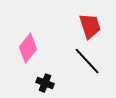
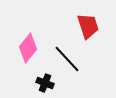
red trapezoid: moved 2 px left
black line: moved 20 px left, 2 px up
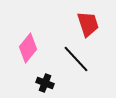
red trapezoid: moved 2 px up
black line: moved 9 px right
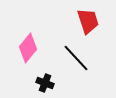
red trapezoid: moved 3 px up
black line: moved 1 px up
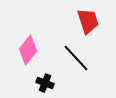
pink diamond: moved 2 px down
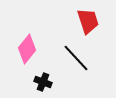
pink diamond: moved 1 px left, 1 px up
black cross: moved 2 px left, 1 px up
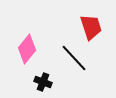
red trapezoid: moved 3 px right, 6 px down
black line: moved 2 px left
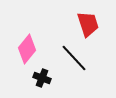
red trapezoid: moved 3 px left, 3 px up
black cross: moved 1 px left, 4 px up
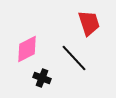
red trapezoid: moved 1 px right, 1 px up
pink diamond: rotated 24 degrees clockwise
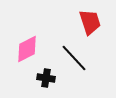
red trapezoid: moved 1 px right, 1 px up
black cross: moved 4 px right; rotated 12 degrees counterclockwise
